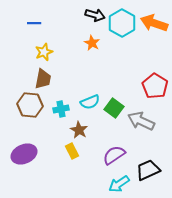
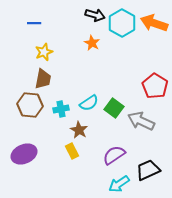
cyan semicircle: moved 1 px left, 1 px down; rotated 12 degrees counterclockwise
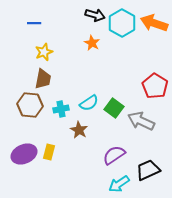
yellow rectangle: moved 23 px left, 1 px down; rotated 42 degrees clockwise
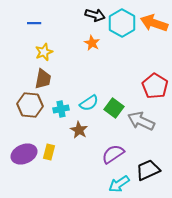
purple semicircle: moved 1 px left, 1 px up
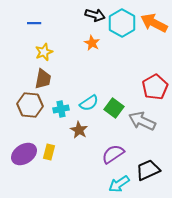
orange arrow: rotated 8 degrees clockwise
red pentagon: moved 1 px down; rotated 10 degrees clockwise
gray arrow: moved 1 px right
purple ellipse: rotated 10 degrees counterclockwise
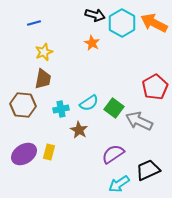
blue line: rotated 16 degrees counterclockwise
brown hexagon: moved 7 px left
gray arrow: moved 3 px left
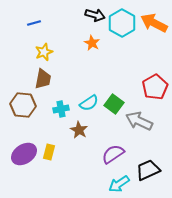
green square: moved 4 px up
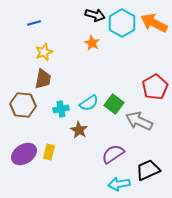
cyan arrow: rotated 25 degrees clockwise
